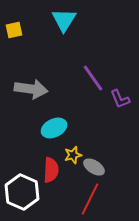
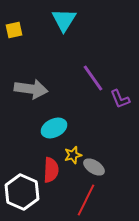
red line: moved 4 px left, 1 px down
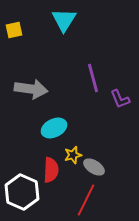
purple line: rotated 20 degrees clockwise
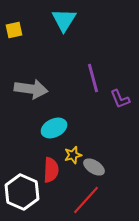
red line: rotated 16 degrees clockwise
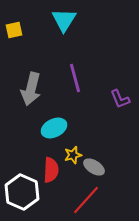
purple line: moved 18 px left
gray arrow: rotated 96 degrees clockwise
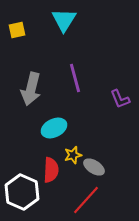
yellow square: moved 3 px right
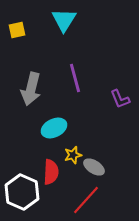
red semicircle: moved 2 px down
